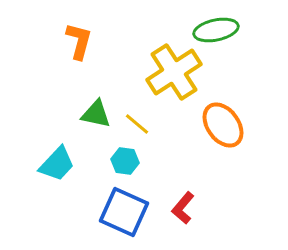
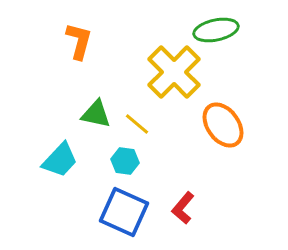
yellow cross: rotated 12 degrees counterclockwise
cyan trapezoid: moved 3 px right, 4 px up
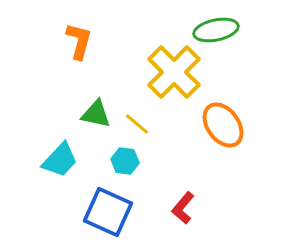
blue square: moved 16 px left
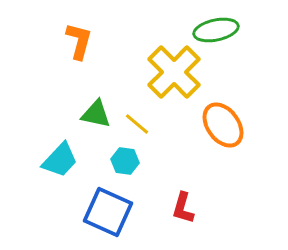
red L-shape: rotated 24 degrees counterclockwise
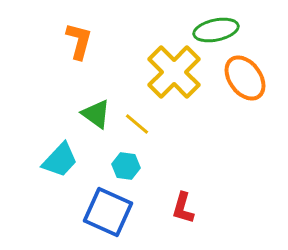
green triangle: rotated 24 degrees clockwise
orange ellipse: moved 22 px right, 47 px up
cyan hexagon: moved 1 px right, 5 px down
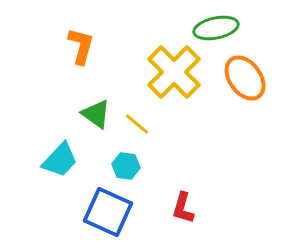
green ellipse: moved 2 px up
orange L-shape: moved 2 px right, 5 px down
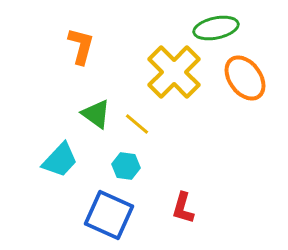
blue square: moved 1 px right, 3 px down
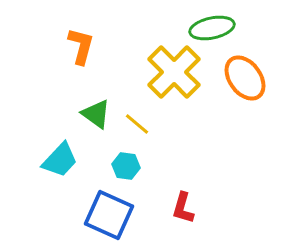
green ellipse: moved 4 px left
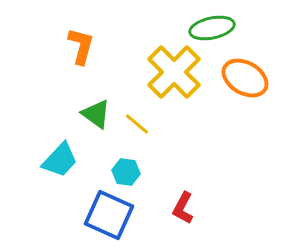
orange ellipse: rotated 24 degrees counterclockwise
cyan hexagon: moved 6 px down
red L-shape: rotated 12 degrees clockwise
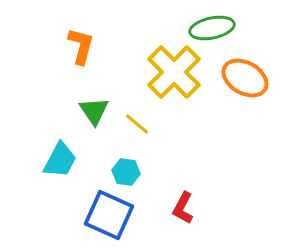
green triangle: moved 2 px left, 3 px up; rotated 20 degrees clockwise
cyan trapezoid: rotated 15 degrees counterclockwise
